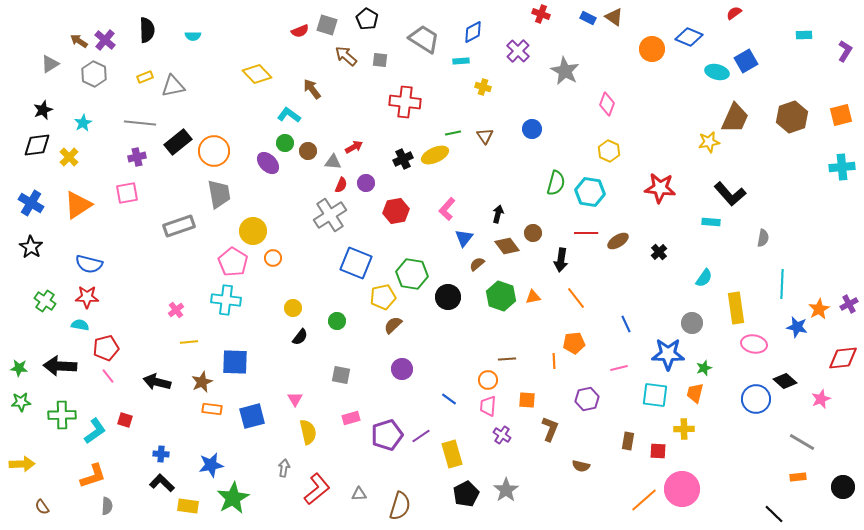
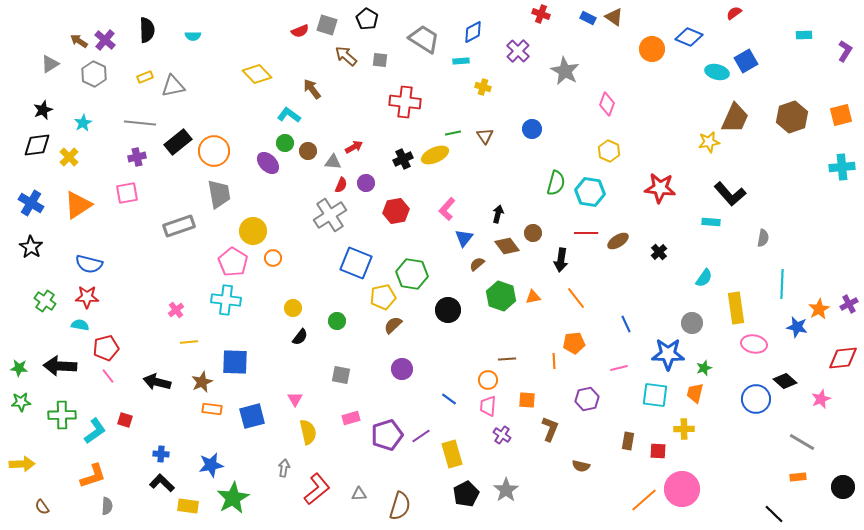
black circle at (448, 297): moved 13 px down
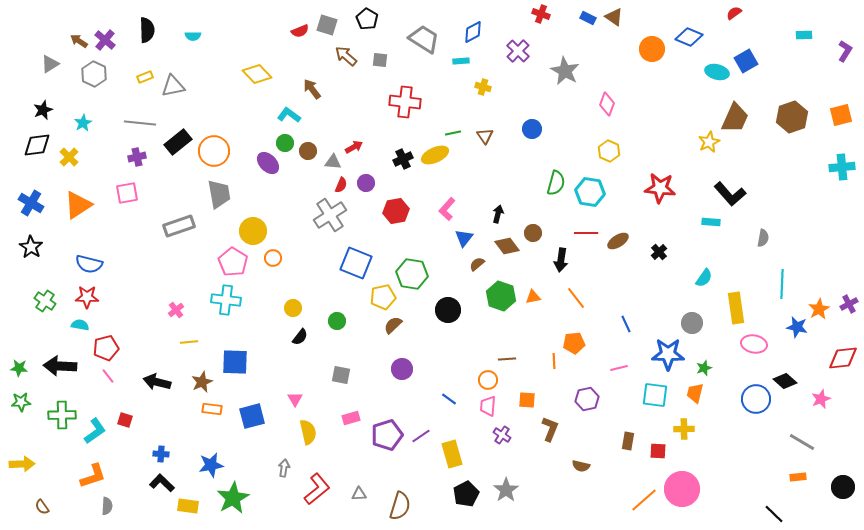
yellow star at (709, 142): rotated 15 degrees counterclockwise
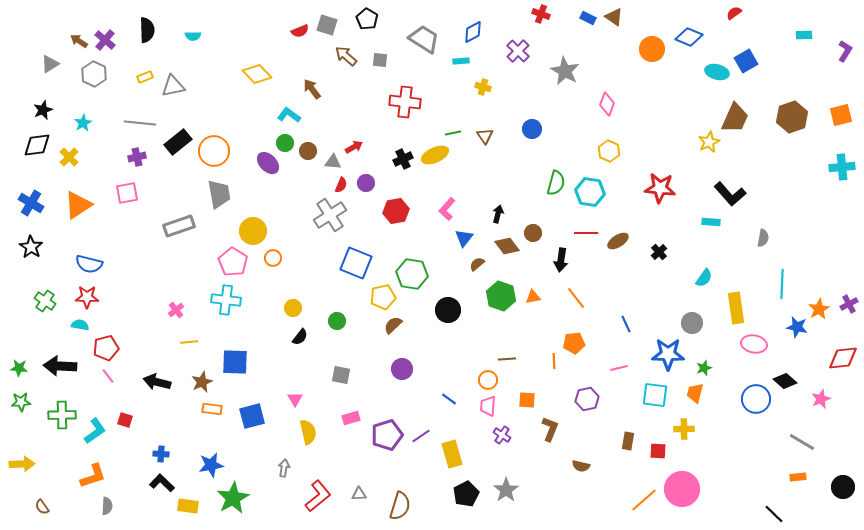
red L-shape at (317, 489): moved 1 px right, 7 px down
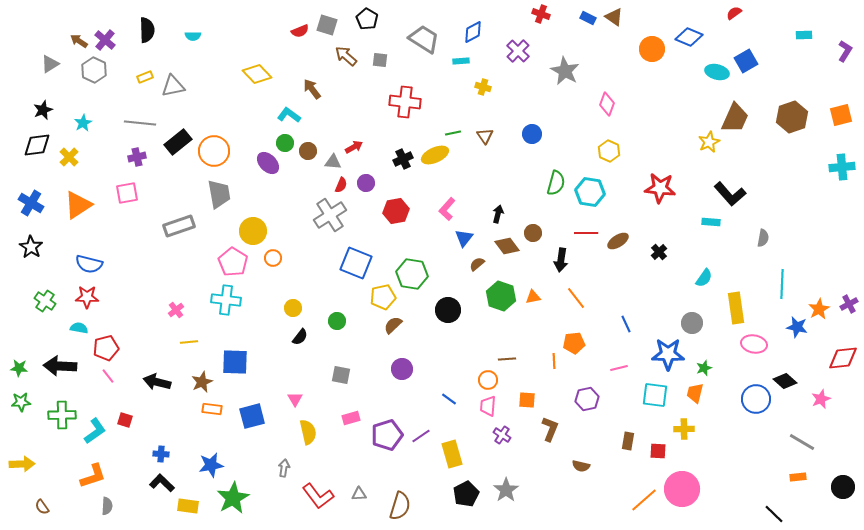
gray hexagon at (94, 74): moved 4 px up
blue circle at (532, 129): moved 5 px down
cyan semicircle at (80, 325): moved 1 px left, 3 px down
red L-shape at (318, 496): rotated 92 degrees clockwise
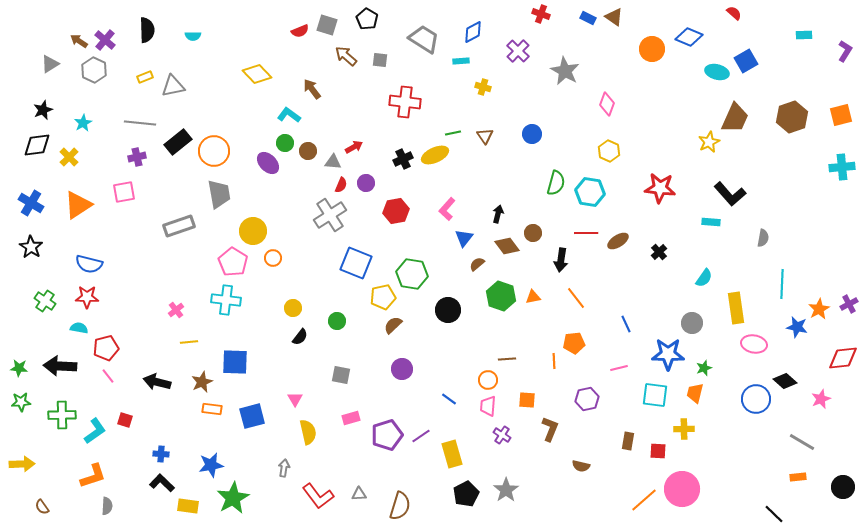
red semicircle at (734, 13): rotated 77 degrees clockwise
pink square at (127, 193): moved 3 px left, 1 px up
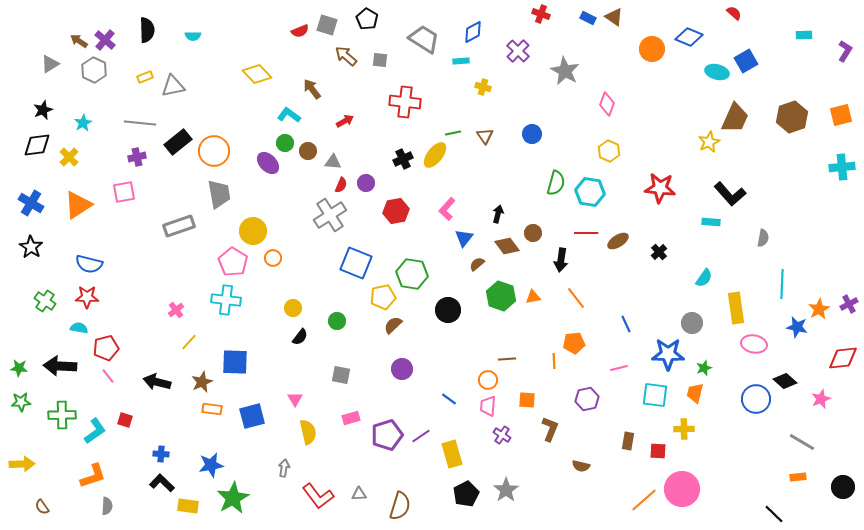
red arrow at (354, 147): moved 9 px left, 26 px up
yellow ellipse at (435, 155): rotated 28 degrees counterclockwise
yellow line at (189, 342): rotated 42 degrees counterclockwise
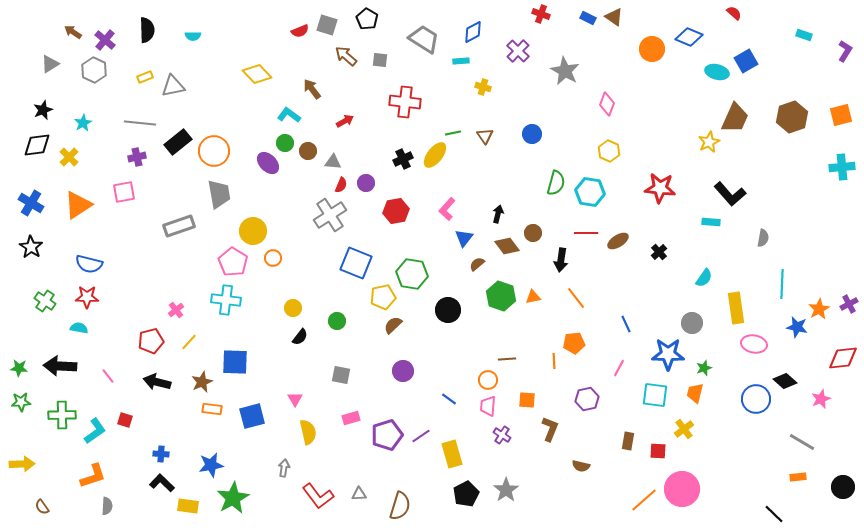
cyan rectangle at (804, 35): rotated 21 degrees clockwise
brown arrow at (79, 41): moved 6 px left, 9 px up
red pentagon at (106, 348): moved 45 px right, 7 px up
pink line at (619, 368): rotated 48 degrees counterclockwise
purple circle at (402, 369): moved 1 px right, 2 px down
yellow cross at (684, 429): rotated 36 degrees counterclockwise
